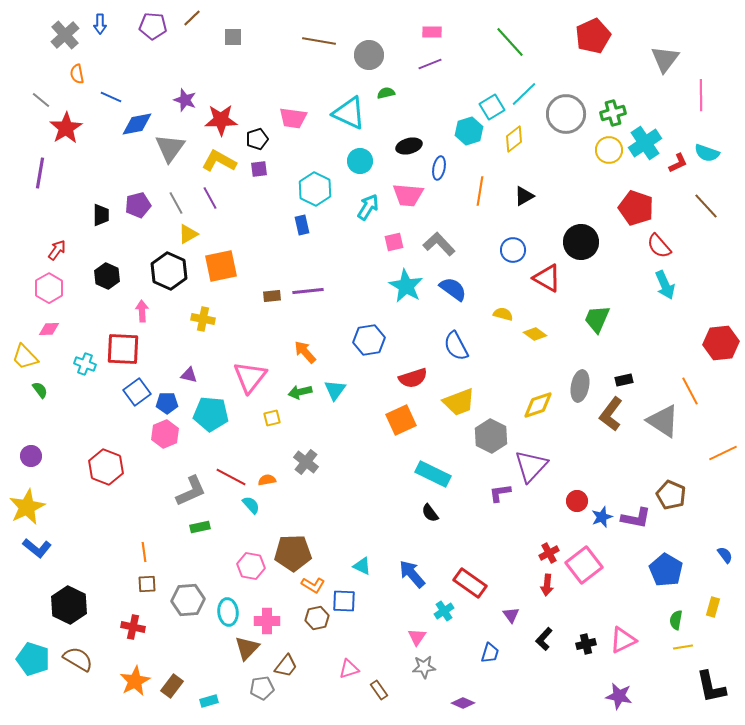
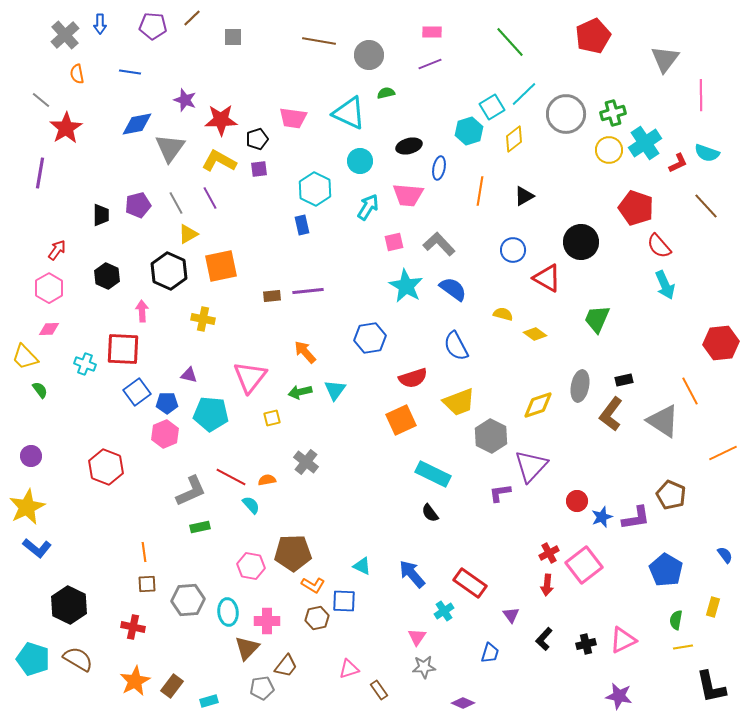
blue line at (111, 97): moved 19 px right, 25 px up; rotated 15 degrees counterclockwise
blue hexagon at (369, 340): moved 1 px right, 2 px up
purple L-shape at (636, 518): rotated 20 degrees counterclockwise
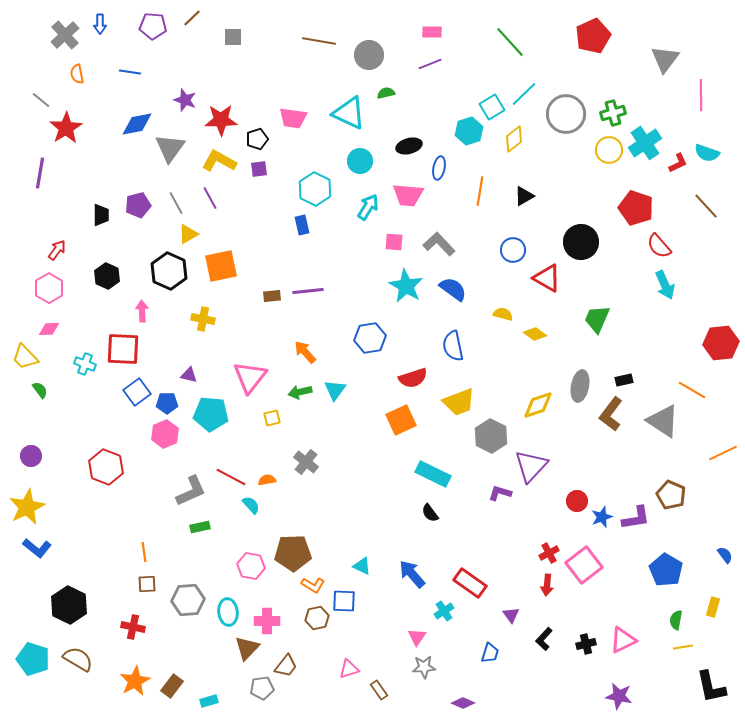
pink square at (394, 242): rotated 18 degrees clockwise
blue semicircle at (456, 346): moved 3 px left; rotated 16 degrees clockwise
orange line at (690, 391): moved 2 px right, 1 px up; rotated 32 degrees counterclockwise
purple L-shape at (500, 493): rotated 25 degrees clockwise
